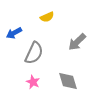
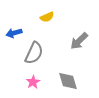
blue arrow: rotated 14 degrees clockwise
gray arrow: moved 2 px right, 1 px up
pink star: rotated 16 degrees clockwise
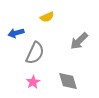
blue arrow: moved 2 px right
gray semicircle: moved 1 px right
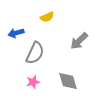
pink star: rotated 16 degrees clockwise
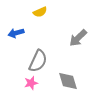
yellow semicircle: moved 7 px left, 5 px up
gray arrow: moved 1 px left, 3 px up
gray semicircle: moved 3 px right, 8 px down
pink star: moved 2 px left, 1 px down
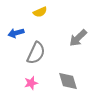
gray semicircle: moved 2 px left, 8 px up
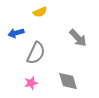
gray arrow: rotated 90 degrees counterclockwise
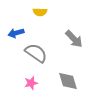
yellow semicircle: rotated 24 degrees clockwise
gray arrow: moved 4 px left, 1 px down
gray semicircle: rotated 80 degrees counterclockwise
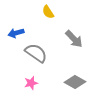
yellow semicircle: moved 8 px right; rotated 56 degrees clockwise
gray diamond: moved 7 px right, 1 px down; rotated 45 degrees counterclockwise
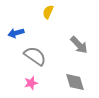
yellow semicircle: rotated 56 degrees clockwise
gray arrow: moved 5 px right, 6 px down
gray semicircle: moved 1 px left, 3 px down
gray diamond: rotated 45 degrees clockwise
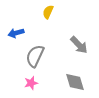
gray semicircle: rotated 100 degrees counterclockwise
